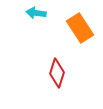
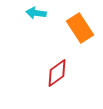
red diamond: rotated 36 degrees clockwise
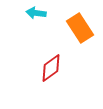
red diamond: moved 6 px left, 5 px up
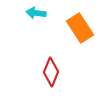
red diamond: moved 4 px down; rotated 32 degrees counterclockwise
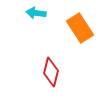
red diamond: rotated 8 degrees counterclockwise
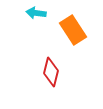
orange rectangle: moved 7 px left, 2 px down
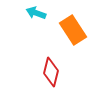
cyan arrow: rotated 12 degrees clockwise
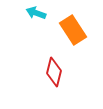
red diamond: moved 3 px right
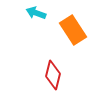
red diamond: moved 1 px left, 3 px down
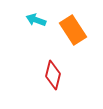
cyan arrow: moved 7 px down
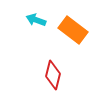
orange rectangle: rotated 20 degrees counterclockwise
